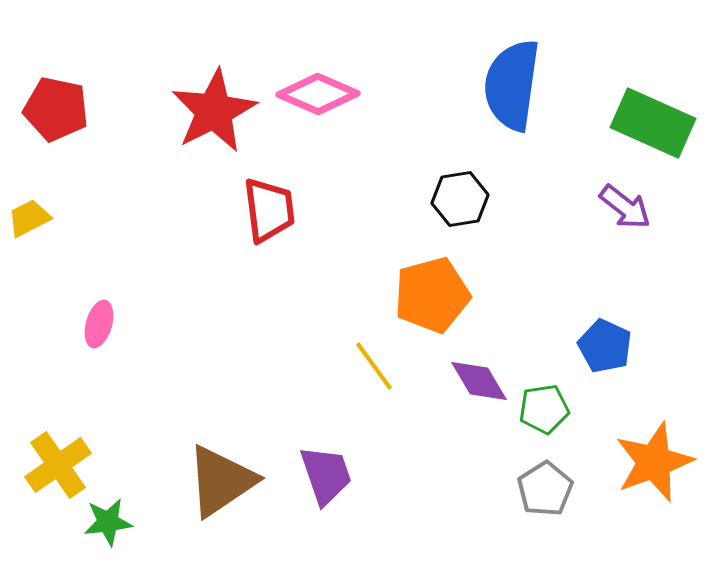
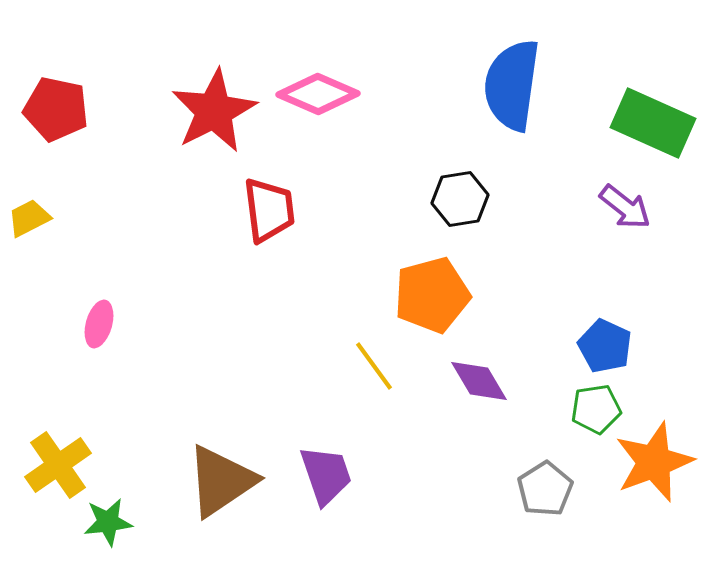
green pentagon: moved 52 px right
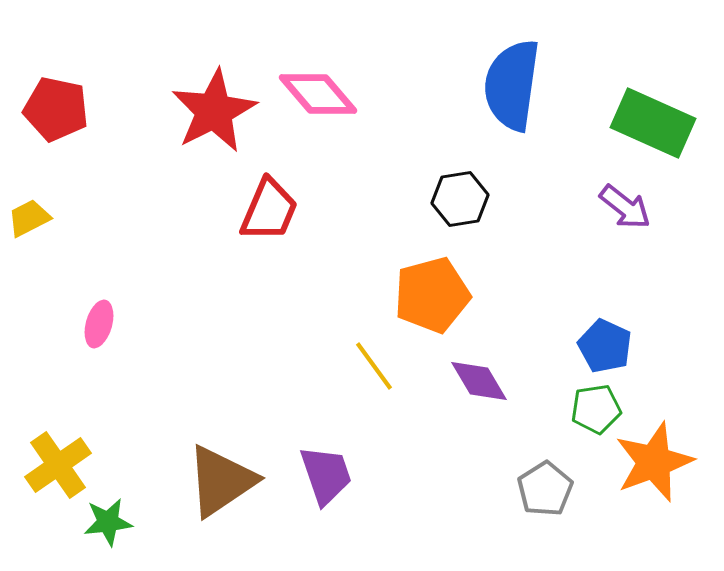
pink diamond: rotated 26 degrees clockwise
red trapezoid: rotated 30 degrees clockwise
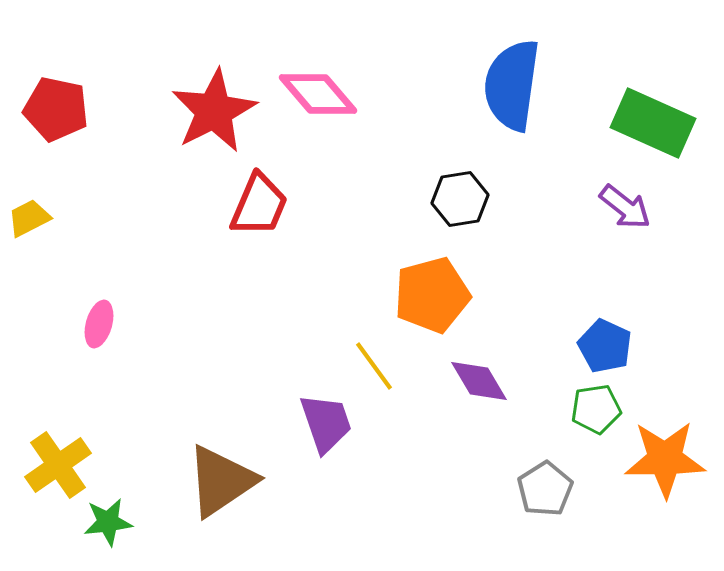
red trapezoid: moved 10 px left, 5 px up
orange star: moved 11 px right, 3 px up; rotated 20 degrees clockwise
purple trapezoid: moved 52 px up
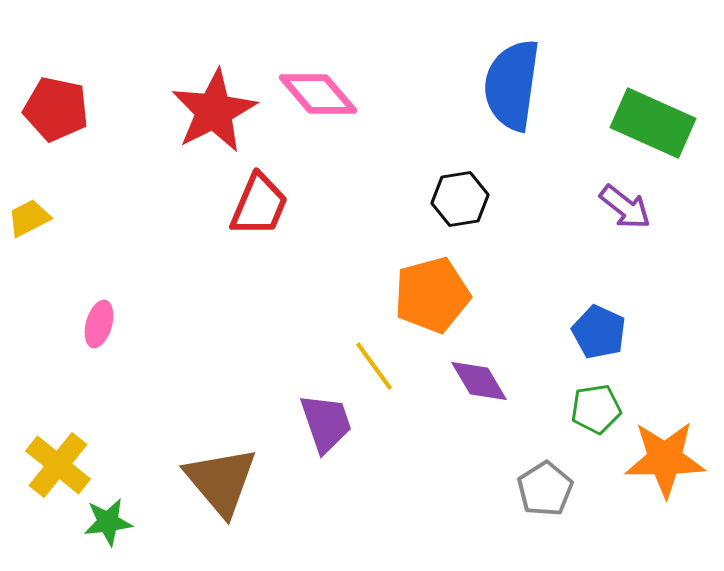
blue pentagon: moved 6 px left, 14 px up
yellow cross: rotated 16 degrees counterclockwise
brown triangle: rotated 36 degrees counterclockwise
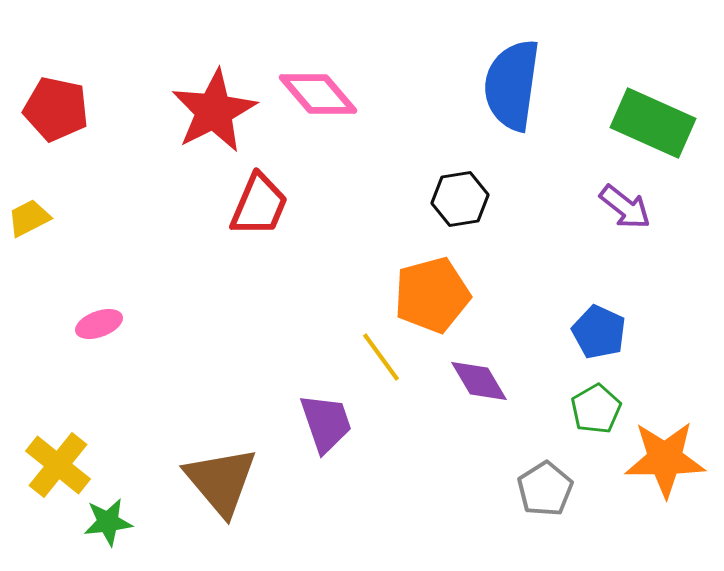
pink ellipse: rotated 54 degrees clockwise
yellow line: moved 7 px right, 9 px up
green pentagon: rotated 21 degrees counterclockwise
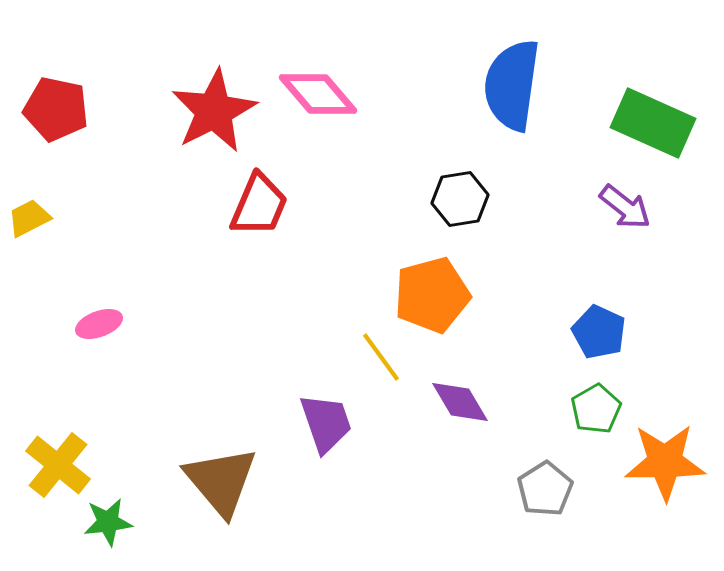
purple diamond: moved 19 px left, 21 px down
orange star: moved 3 px down
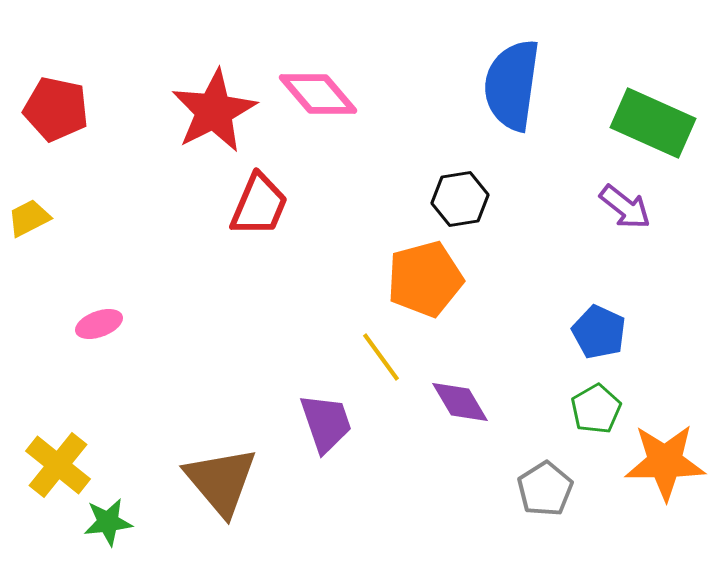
orange pentagon: moved 7 px left, 16 px up
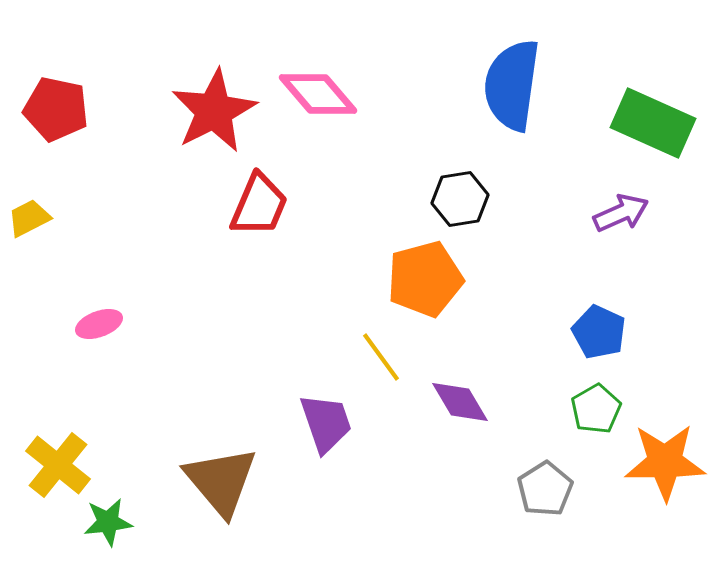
purple arrow: moved 4 px left, 6 px down; rotated 62 degrees counterclockwise
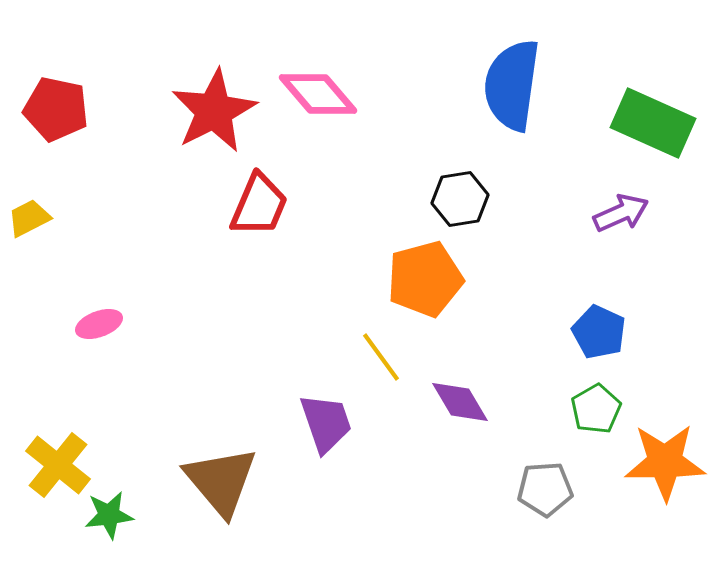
gray pentagon: rotated 28 degrees clockwise
green star: moved 1 px right, 7 px up
